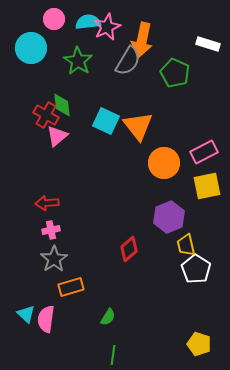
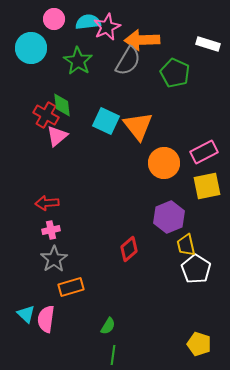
orange arrow: rotated 76 degrees clockwise
green semicircle: moved 9 px down
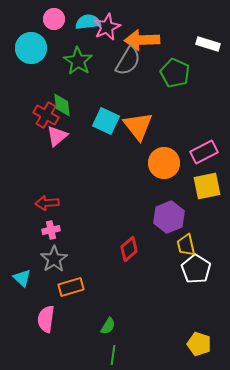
cyan triangle: moved 4 px left, 36 px up
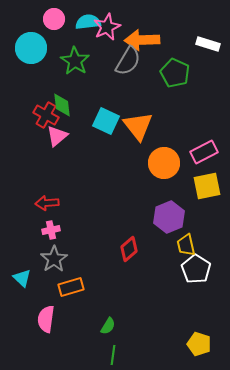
green star: moved 3 px left
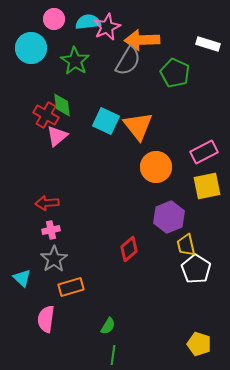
orange circle: moved 8 px left, 4 px down
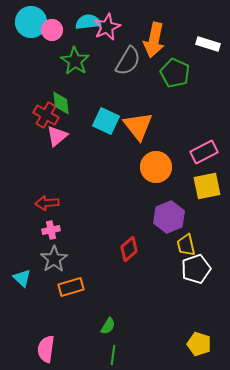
pink circle: moved 2 px left, 11 px down
orange arrow: moved 12 px right; rotated 76 degrees counterclockwise
cyan circle: moved 26 px up
green diamond: moved 1 px left, 2 px up
white pentagon: rotated 20 degrees clockwise
pink semicircle: moved 30 px down
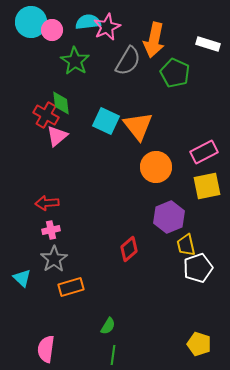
white pentagon: moved 2 px right, 1 px up
